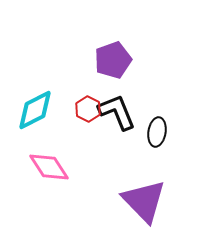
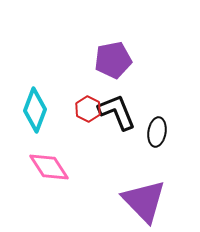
purple pentagon: rotated 9 degrees clockwise
cyan diamond: rotated 42 degrees counterclockwise
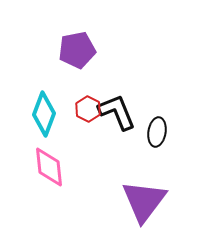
purple pentagon: moved 36 px left, 10 px up
cyan diamond: moved 9 px right, 4 px down
pink diamond: rotated 27 degrees clockwise
purple triangle: rotated 21 degrees clockwise
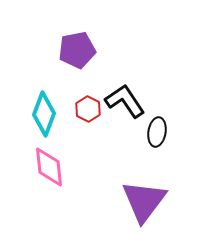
black L-shape: moved 8 px right, 11 px up; rotated 12 degrees counterclockwise
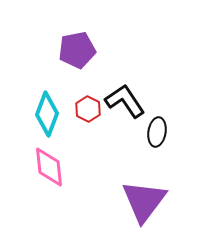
cyan diamond: moved 3 px right
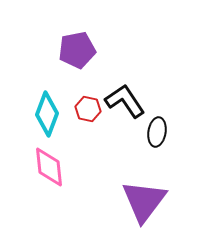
red hexagon: rotated 15 degrees counterclockwise
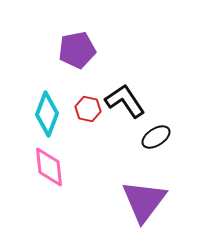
black ellipse: moved 1 px left, 5 px down; rotated 48 degrees clockwise
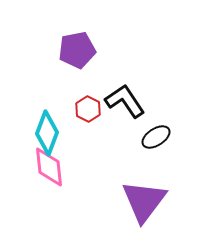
red hexagon: rotated 15 degrees clockwise
cyan diamond: moved 19 px down
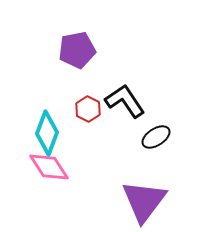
pink diamond: rotated 27 degrees counterclockwise
